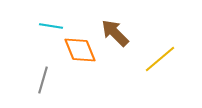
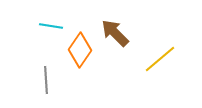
orange diamond: rotated 56 degrees clockwise
gray line: moved 3 px right; rotated 20 degrees counterclockwise
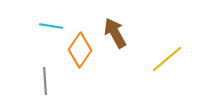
brown arrow: rotated 16 degrees clockwise
yellow line: moved 7 px right
gray line: moved 1 px left, 1 px down
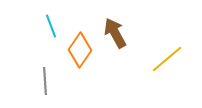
cyan line: rotated 60 degrees clockwise
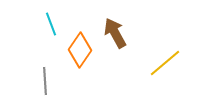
cyan line: moved 2 px up
yellow line: moved 2 px left, 4 px down
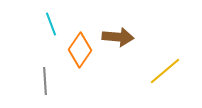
brown arrow: moved 3 px right, 4 px down; rotated 124 degrees clockwise
yellow line: moved 8 px down
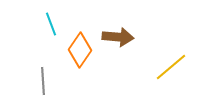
yellow line: moved 6 px right, 4 px up
gray line: moved 2 px left
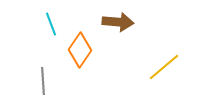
brown arrow: moved 15 px up
yellow line: moved 7 px left
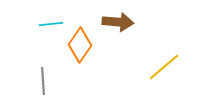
cyan line: rotated 75 degrees counterclockwise
orange diamond: moved 5 px up
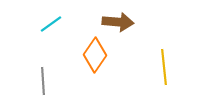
cyan line: rotated 30 degrees counterclockwise
orange diamond: moved 15 px right, 10 px down
yellow line: rotated 56 degrees counterclockwise
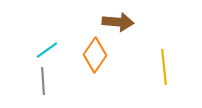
cyan line: moved 4 px left, 26 px down
